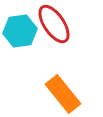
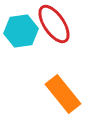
cyan hexagon: moved 1 px right
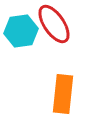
orange rectangle: rotated 45 degrees clockwise
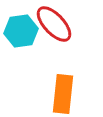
red ellipse: rotated 9 degrees counterclockwise
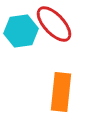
orange rectangle: moved 2 px left, 2 px up
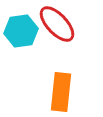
red ellipse: moved 3 px right
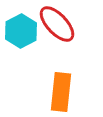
cyan hexagon: rotated 20 degrees counterclockwise
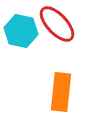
cyan hexagon: rotated 20 degrees counterclockwise
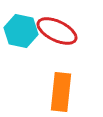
red ellipse: moved 7 px down; rotated 21 degrees counterclockwise
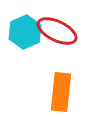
cyan hexagon: moved 4 px right, 1 px down; rotated 24 degrees clockwise
